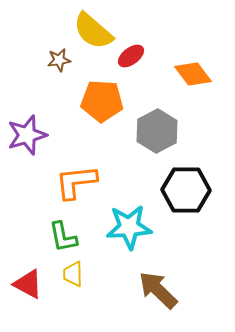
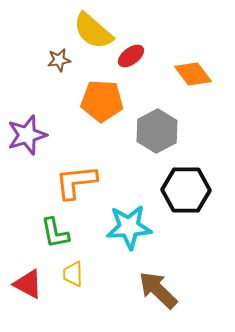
green L-shape: moved 8 px left, 4 px up
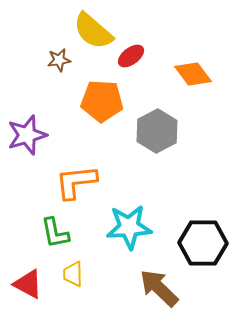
black hexagon: moved 17 px right, 53 px down
brown arrow: moved 1 px right, 2 px up
